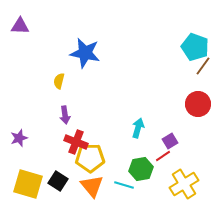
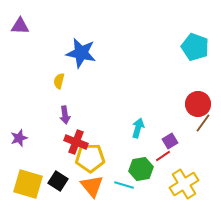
blue star: moved 4 px left
brown line: moved 57 px down
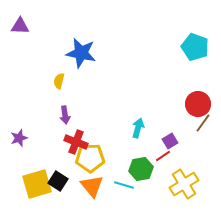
yellow square: moved 9 px right; rotated 32 degrees counterclockwise
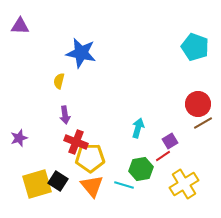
brown line: rotated 24 degrees clockwise
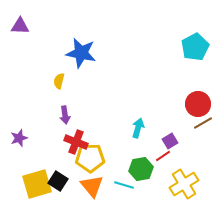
cyan pentagon: rotated 24 degrees clockwise
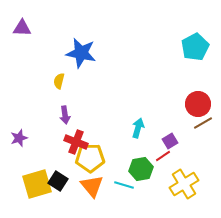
purple triangle: moved 2 px right, 2 px down
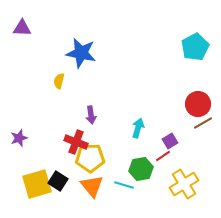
purple arrow: moved 26 px right
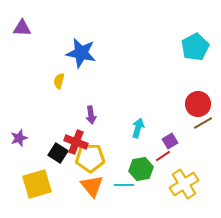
black square: moved 28 px up
cyan line: rotated 18 degrees counterclockwise
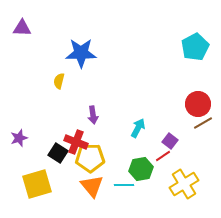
blue star: rotated 12 degrees counterclockwise
purple arrow: moved 2 px right
cyan arrow: rotated 12 degrees clockwise
purple square: rotated 21 degrees counterclockwise
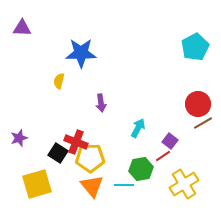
purple arrow: moved 8 px right, 12 px up
